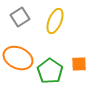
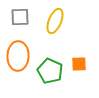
gray square: rotated 30 degrees clockwise
orange ellipse: moved 2 px up; rotated 68 degrees clockwise
green pentagon: rotated 10 degrees counterclockwise
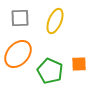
gray square: moved 1 px down
orange ellipse: moved 2 px up; rotated 40 degrees clockwise
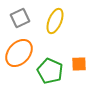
gray square: rotated 24 degrees counterclockwise
orange ellipse: moved 1 px right, 1 px up
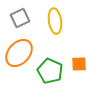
yellow ellipse: rotated 30 degrees counterclockwise
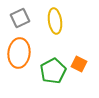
orange ellipse: rotated 36 degrees counterclockwise
orange square: rotated 28 degrees clockwise
green pentagon: moved 3 px right; rotated 20 degrees clockwise
